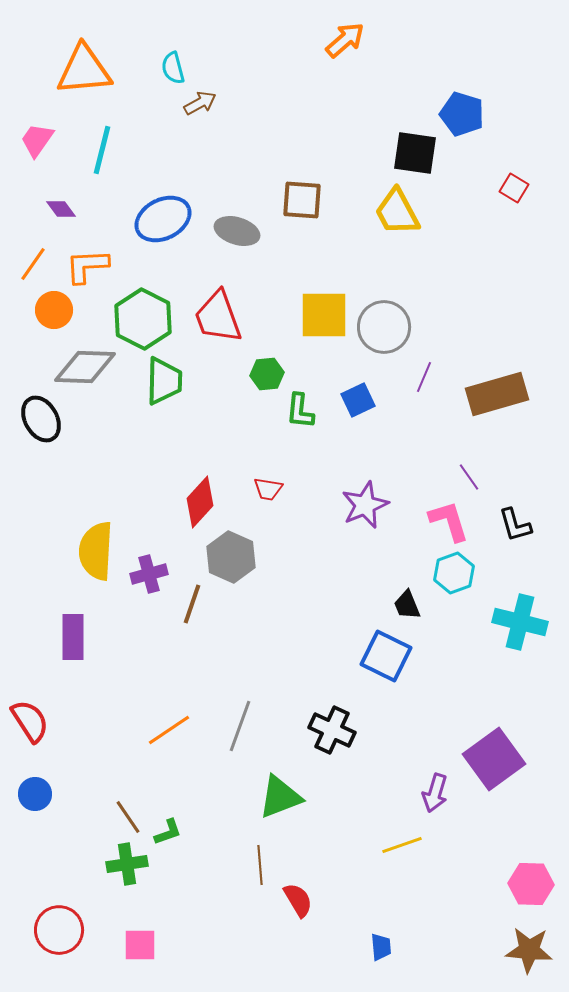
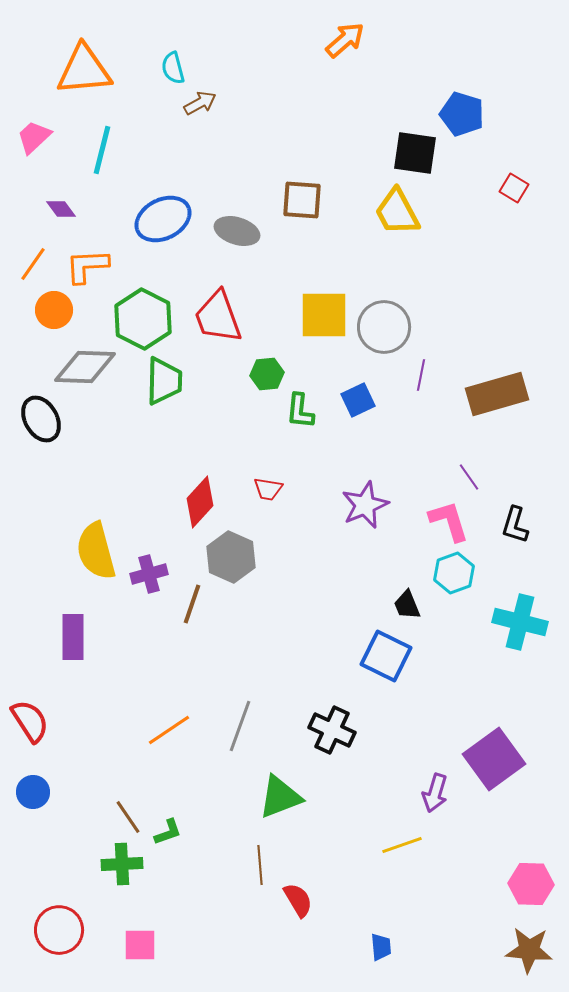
pink trapezoid at (37, 140): moved 3 px left, 3 px up; rotated 12 degrees clockwise
purple line at (424, 377): moved 3 px left, 2 px up; rotated 12 degrees counterclockwise
black L-shape at (515, 525): rotated 33 degrees clockwise
yellow semicircle at (96, 551): rotated 18 degrees counterclockwise
blue circle at (35, 794): moved 2 px left, 2 px up
green cross at (127, 864): moved 5 px left; rotated 6 degrees clockwise
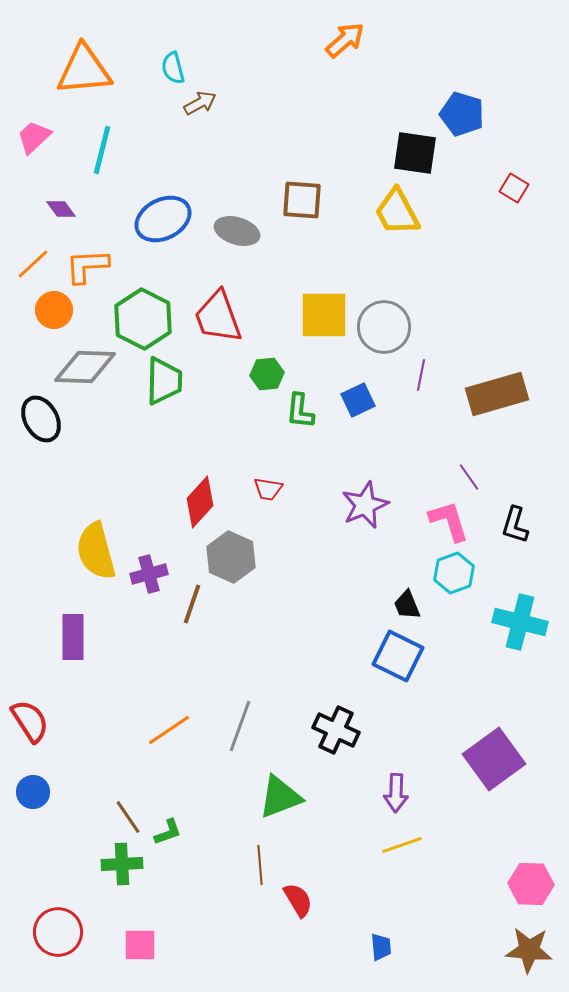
orange line at (33, 264): rotated 12 degrees clockwise
blue square at (386, 656): moved 12 px right
black cross at (332, 730): moved 4 px right
purple arrow at (435, 793): moved 39 px left; rotated 15 degrees counterclockwise
red circle at (59, 930): moved 1 px left, 2 px down
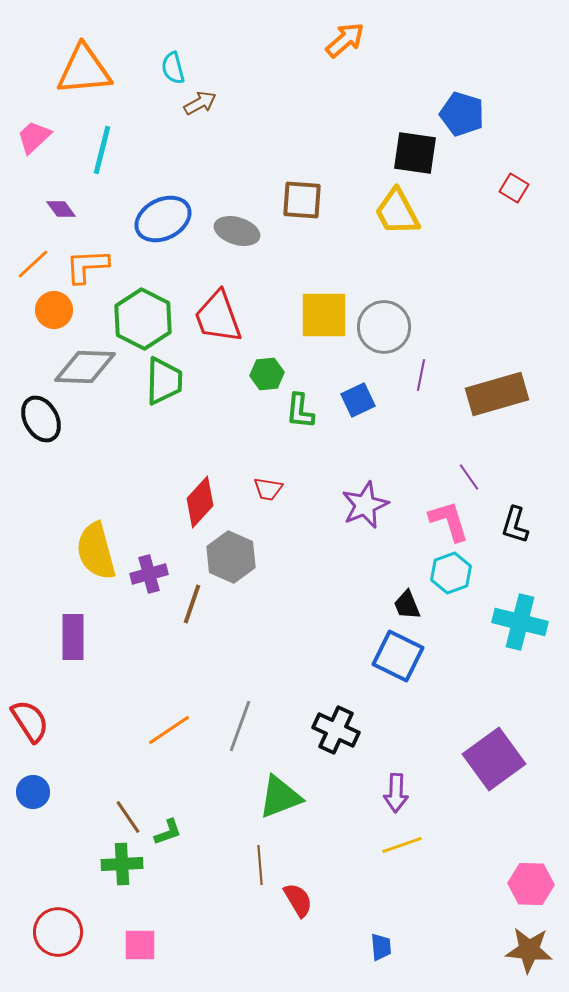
cyan hexagon at (454, 573): moved 3 px left
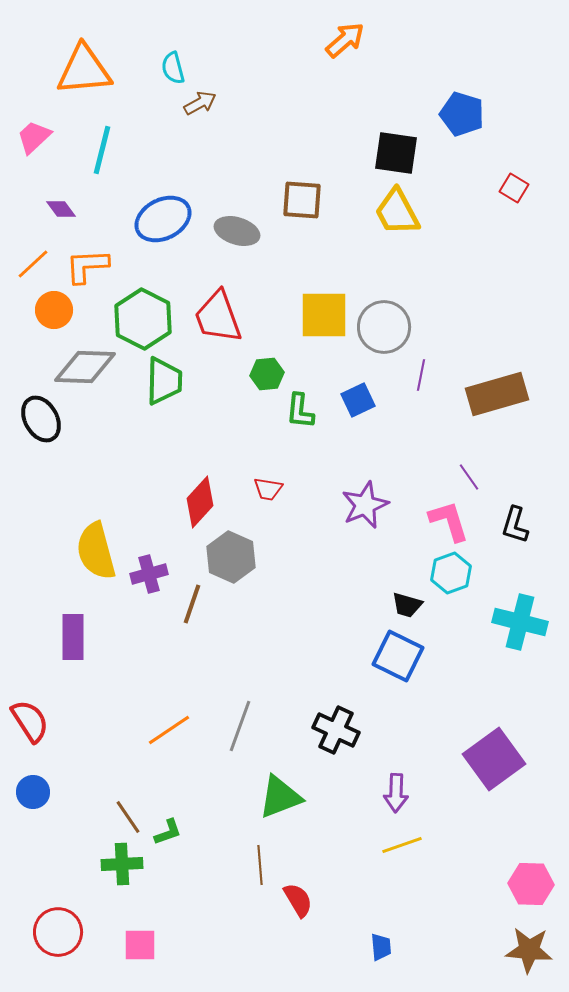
black square at (415, 153): moved 19 px left
black trapezoid at (407, 605): rotated 52 degrees counterclockwise
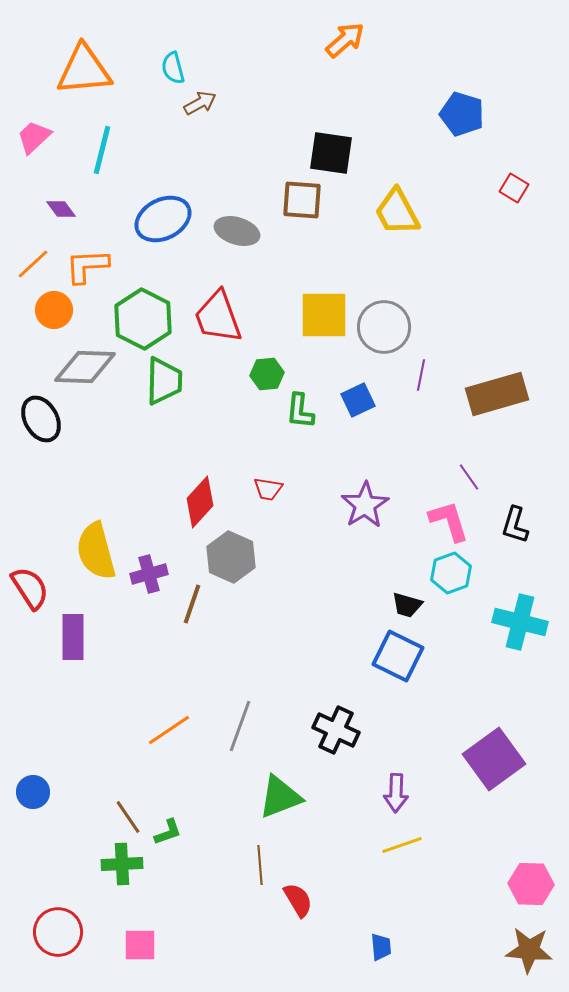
black square at (396, 153): moved 65 px left
purple star at (365, 505): rotated 9 degrees counterclockwise
red semicircle at (30, 721): moved 133 px up
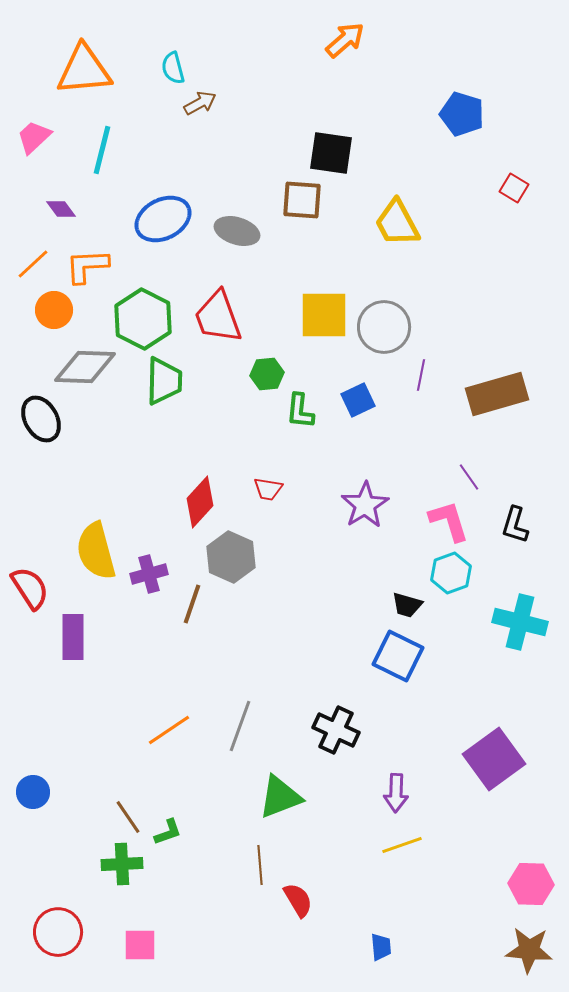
yellow trapezoid at (397, 212): moved 11 px down
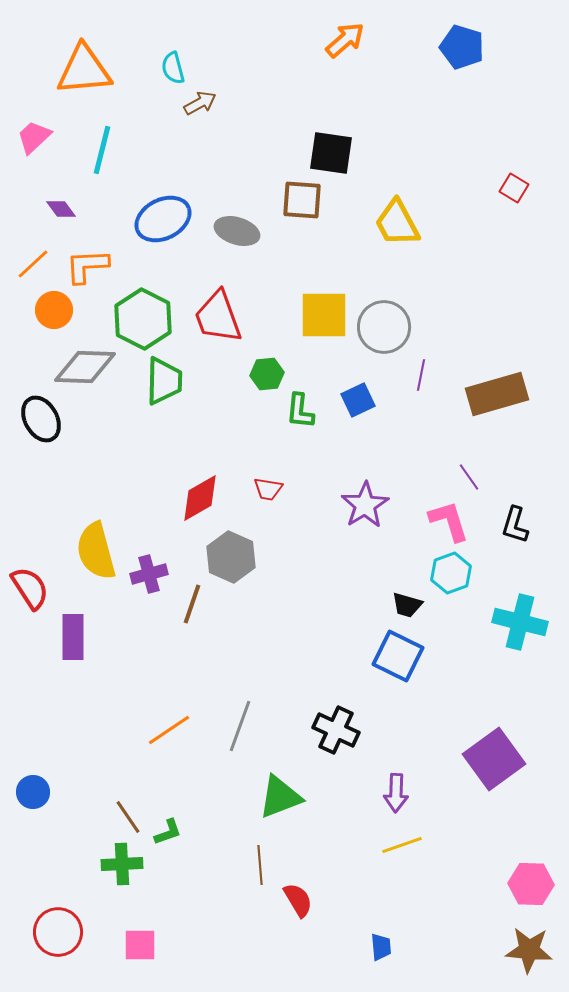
blue pentagon at (462, 114): moved 67 px up
red diamond at (200, 502): moved 4 px up; rotated 18 degrees clockwise
